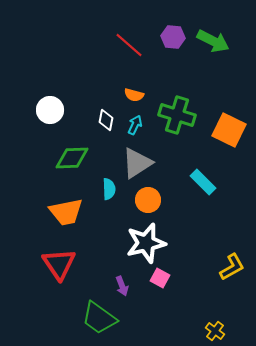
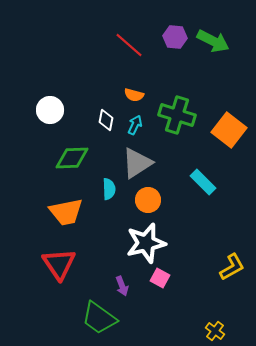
purple hexagon: moved 2 px right
orange square: rotated 12 degrees clockwise
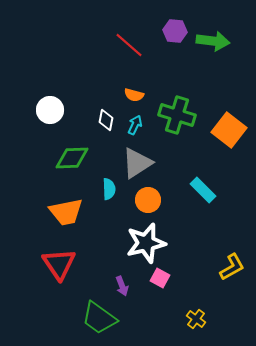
purple hexagon: moved 6 px up
green arrow: rotated 20 degrees counterclockwise
cyan rectangle: moved 8 px down
yellow cross: moved 19 px left, 12 px up
